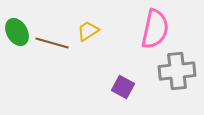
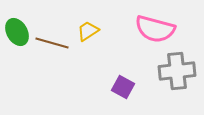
pink semicircle: rotated 93 degrees clockwise
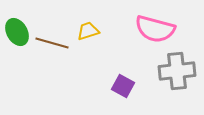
yellow trapezoid: rotated 15 degrees clockwise
purple square: moved 1 px up
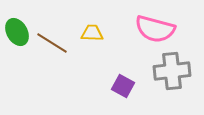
yellow trapezoid: moved 4 px right, 2 px down; rotated 20 degrees clockwise
brown line: rotated 16 degrees clockwise
gray cross: moved 5 px left
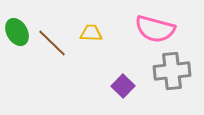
yellow trapezoid: moved 1 px left
brown line: rotated 12 degrees clockwise
purple square: rotated 15 degrees clockwise
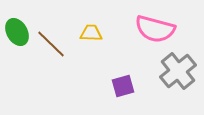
brown line: moved 1 px left, 1 px down
gray cross: moved 6 px right; rotated 33 degrees counterclockwise
purple square: rotated 30 degrees clockwise
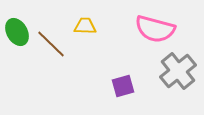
yellow trapezoid: moved 6 px left, 7 px up
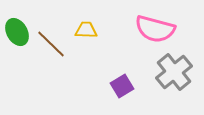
yellow trapezoid: moved 1 px right, 4 px down
gray cross: moved 4 px left, 1 px down
purple square: moved 1 px left; rotated 15 degrees counterclockwise
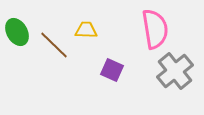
pink semicircle: rotated 114 degrees counterclockwise
brown line: moved 3 px right, 1 px down
gray cross: moved 1 px right, 1 px up
purple square: moved 10 px left, 16 px up; rotated 35 degrees counterclockwise
